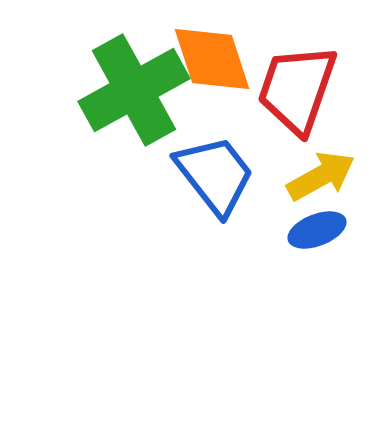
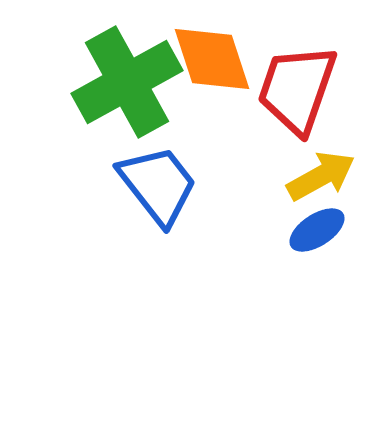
green cross: moved 7 px left, 8 px up
blue trapezoid: moved 57 px left, 10 px down
blue ellipse: rotated 12 degrees counterclockwise
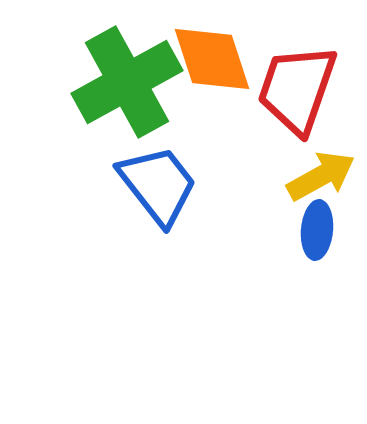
blue ellipse: rotated 52 degrees counterclockwise
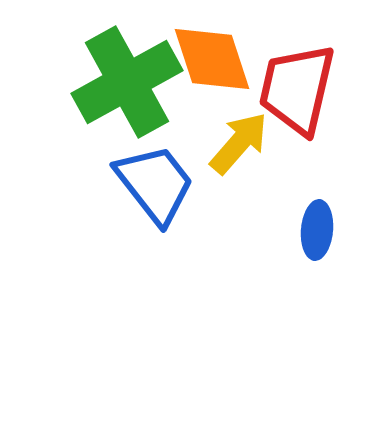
red trapezoid: rotated 6 degrees counterclockwise
yellow arrow: moved 82 px left, 33 px up; rotated 20 degrees counterclockwise
blue trapezoid: moved 3 px left, 1 px up
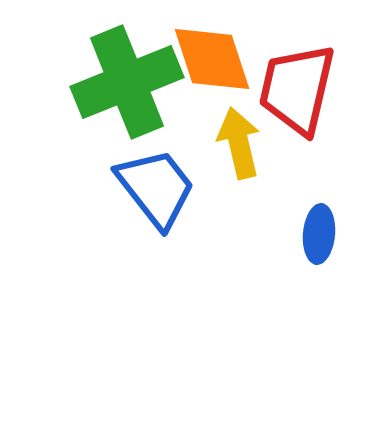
green cross: rotated 7 degrees clockwise
yellow arrow: rotated 54 degrees counterclockwise
blue trapezoid: moved 1 px right, 4 px down
blue ellipse: moved 2 px right, 4 px down
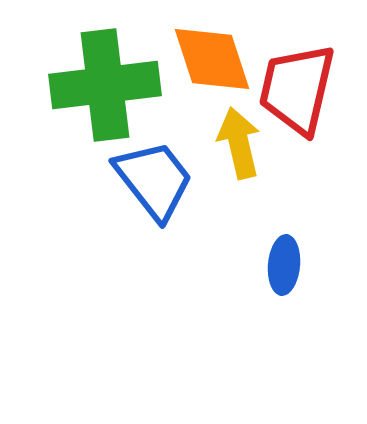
green cross: moved 22 px left, 3 px down; rotated 15 degrees clockwise
blue trapezoid: moved 2 px left, 8 px up
blue ellipse: moved 35 px left, 31 px down
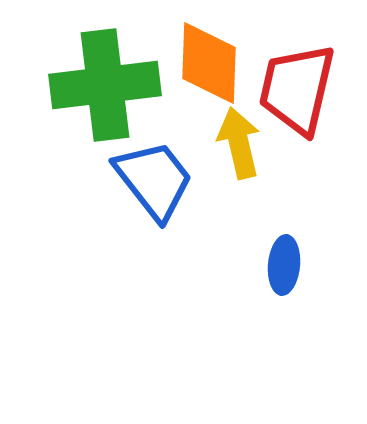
orange diamond: moved 3 px left, 4 px down; rotated 20 degrees clockwise
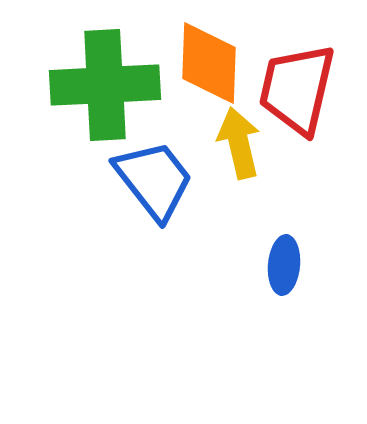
green cross: rotated 4 degrees clockwise
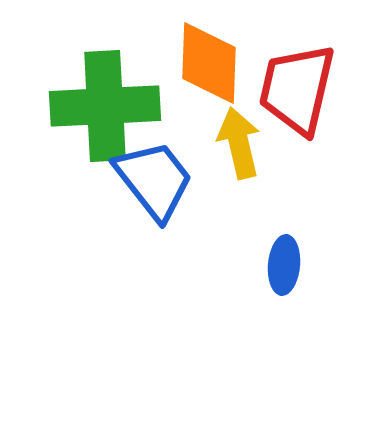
green cross: moved 21 px down
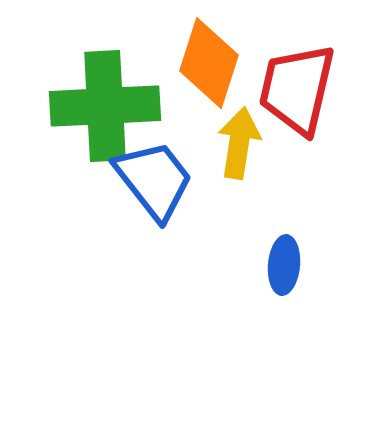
orange diamond: rotated 16 degrees clockwise
yellow arrow: rotated 22 degrees clockwise
